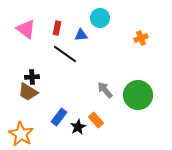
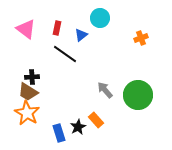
blue triangle: rotated 32 degrees counterclockwise
blue rectangle: moved 16 px down; rotated 54 degrees counterclockwise
orange star: moved 6 px right, 21 px up
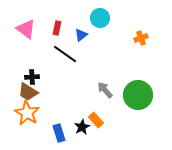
black star: moved 4 px right
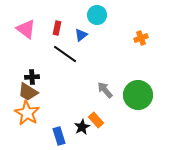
cyan circle: moved 3 px left, 3 px up
blue rectangle: moved 3 px down
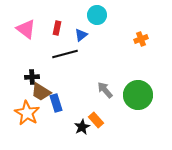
orange cross: moved 1 px down
black line: rotated 50 degrees counterclockwise
brown trapezoid: moved 13 px right
blue rectangle: moved 3 px left, 33 px up
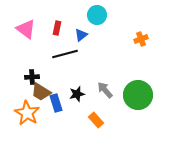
black star: moved 5 px left, 33 px up; rotated 14 degrees clockwise
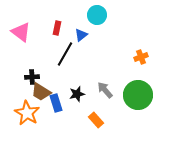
pink triangle: moved 5 px left, 3 px down
orange cross: moved 18 px down
black line: rotated 45 degrees counterclockwise
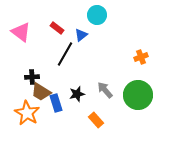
red rectangle: rotated 64 degrees counterclockwise
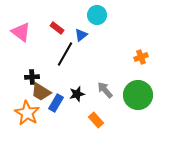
blue rectangle: rotated 48 degrees clockwise
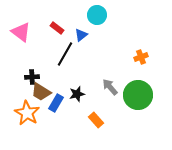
gray arrow: moved 5 px right, 3 px up
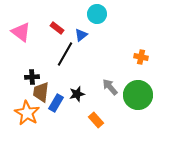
cyan circle: moved 1 px up
orange cross: rotated 32 degrees clockwise
brown trapezoid: rotated 65 degrees clockwise
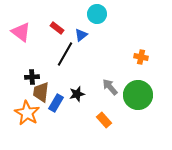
orange rectangle: moved 8 px right
